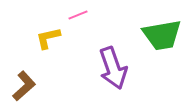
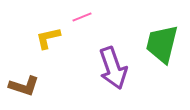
pink line: moved 4 px right, 2 px down
green trapezoid: moved 9 px down; rotated 114 degrees clockwise
brown L-shape: rotated 60 degrees clockwise
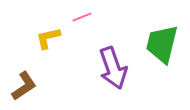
brown L-shape: rotated 52 degrees counterclockwise
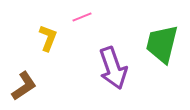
yellow L-shape: rotated 124 degrees clockwise
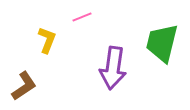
yellow L-shape: moved 1 px left, 2 px down
green trapezoid: moved 1 px up
purple arrow: rotated 27 degrees clockwise
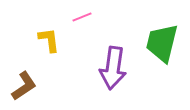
yellow L-shape: moved 2 px right; rotated 28 degrees counterclockwise
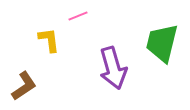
pink line: moved 4 px left, 1 px up
purple arrow: rotated 24 degrees counterclockwise
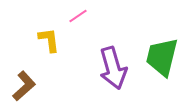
pink line: rotated 12 degrees counterclockwise
green trapezoid: moved 14 px down
brown L-shape: rotated 8 degrees counterclockwise
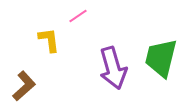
green trapezoid: moved 1 px left, 1 px down
